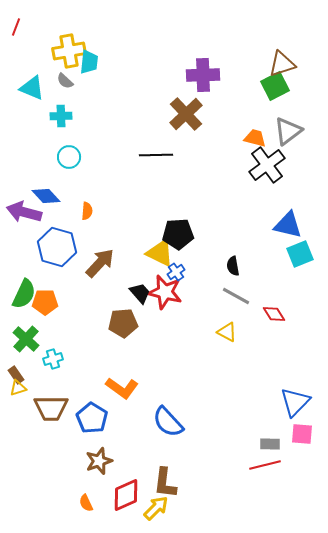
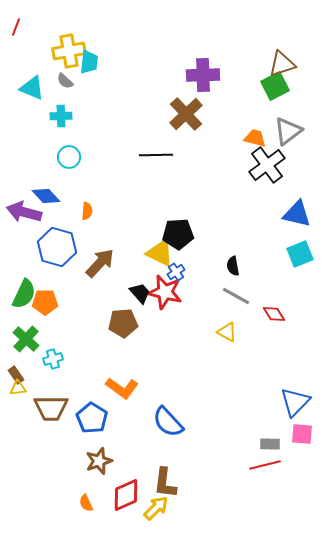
blue triangle at (288, 225): moved 9 px right, 11 px up
yellow triangle at (18, 388): rotated 12 degrees clockwise
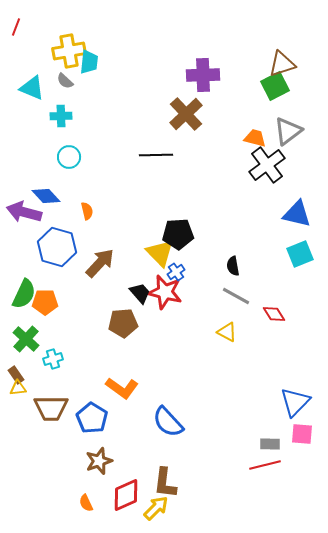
orange semicircle at (87, 211): rotated 18 degrees counterclockwise
yellow triangle at (160, 253): rotated 20 degrees clockwise
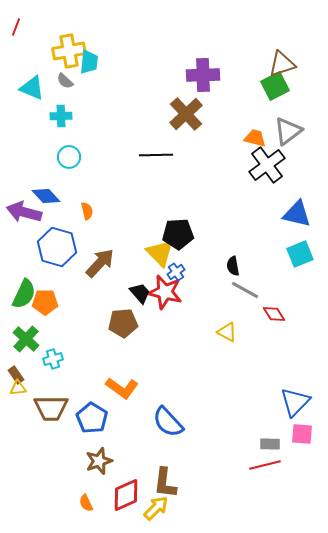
gray line at (236, 296): moved 9 px right, 6 px up
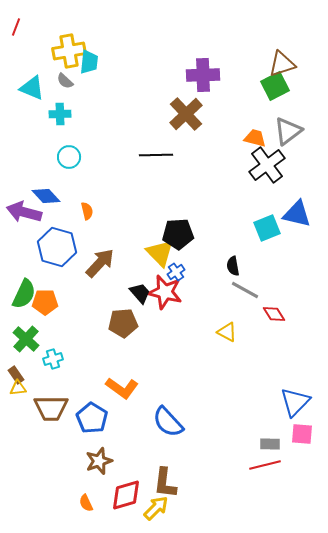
cyan cross at (61, 116): moved 1 px left, 2 px up
cyan square at (300, 254): moved 33 px left, 26 px up
red diamond at (126, 495): rotated 8 degrees clockwise
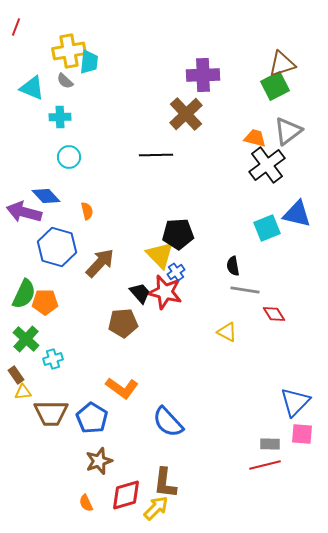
cyan cross at (60, 114): moved 3 px down
yellow triangle at (160, 253): moved 2 px down
gray line at (245, 290): rotated 20 degrees counterclockwise
yellow triangle at (18, 388): moved 5 px right, 4 px down
brown trapezoid at (51, 408): moved 5 px down
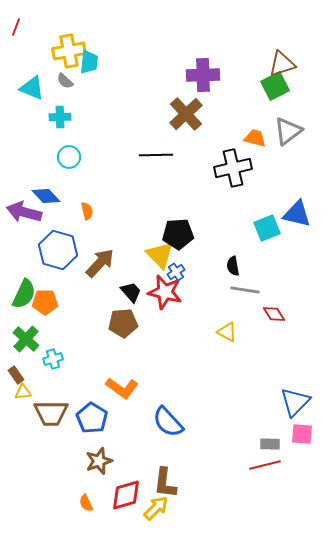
black cross at (267, 165): moved 34 px left, 3 px down; rotated 24 degrees clockwise
blue hexagon at (57, 247): moved 1 px right, 3 px down
black trapezoid at (140, 293): moved 9 px left, 1 px up
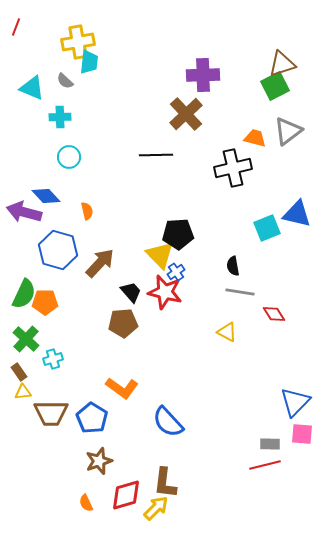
yellow cross at (69, 51): moved 9 px right, 9 px up
gray line at (245, 290): moved 5 px left, 2 px down
brown rectangle at (16, 375): moved 3 px right, 3 px up
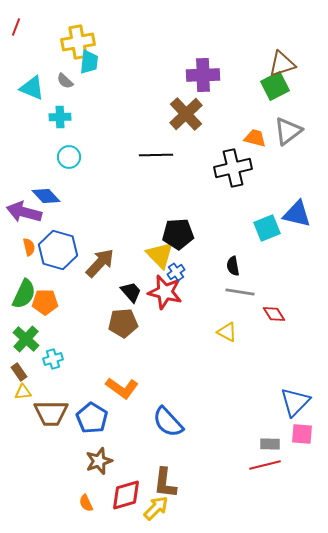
orange semicircle at (87, 211): moved 58 px left, 36 px down
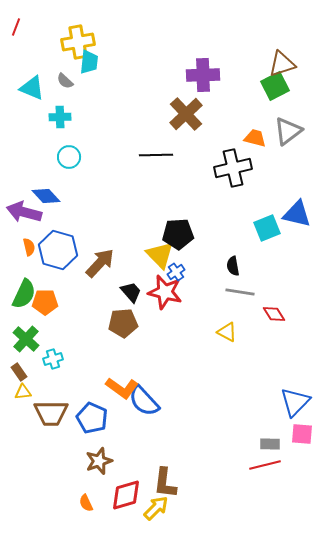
blue pentagon at (92, 418): rotated 8 degrees counterclockwise
blue semicircle at (168, 422): moved 24 px left, 21 px up
